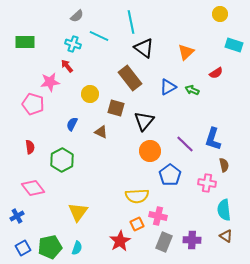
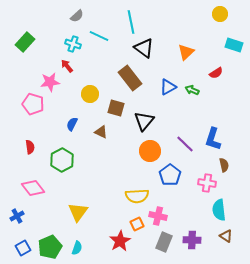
green rectangle at (25, 42): rotated 48 degrees counterclockwise
cyan semicircle at (224, 210): moved 5 px left
green pentagon at (50, 247): rotated 10 degrees counterclockwise
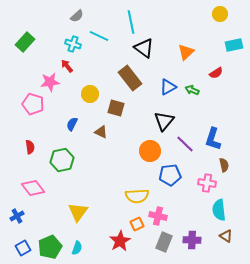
cyan rectangle at (234, 45): rotated 30 degrees counterclockwise
black triangle at (144, 121): moved 20 px right
green hexagon at (62, 160): rotated 15 degrees clockwise
blue pentagon at (170, 175): rotated 30 degrees clockwise
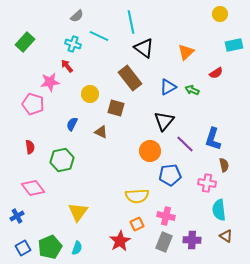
pink cross at (158, 216): moved 8 px right
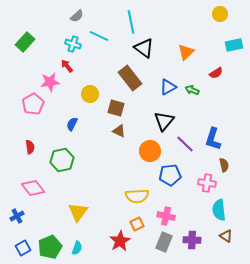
pink pentagon at (33, 104): rotated 25 degrees clockwise
brown triangle at (101, 132): moved 18 px right, 1 px up
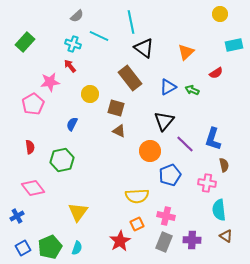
red arrow at (67, 66): moved 3 px right
blue pentagon at (170, 175): rotated 15 degrees counterclockwise
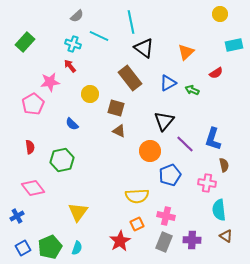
blue triangle at (168, 87): moved 4 px up
blue semicircle at (72, 124): rotated 72 degrees counterclockwise
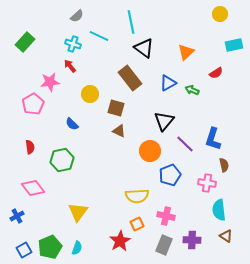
gray rectangle at (164, 242): moved 3 px down
blue square at (23, 248): moved 1 px right, 2 px down
